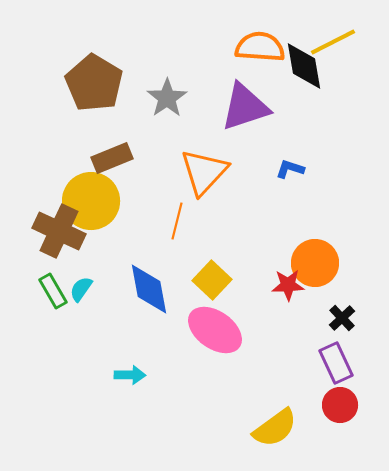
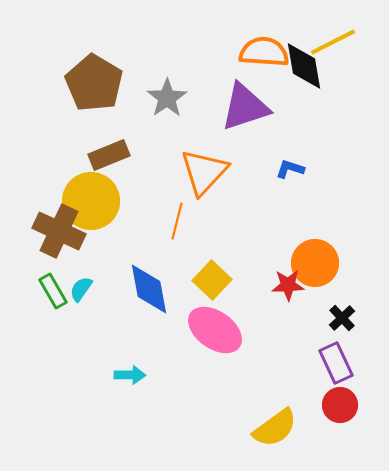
orange semicircle: moved 4 px right, 5 px down
brown rectangle: moved 3 px left, 3 px up
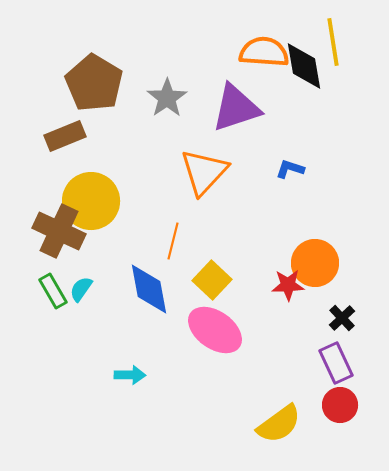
yellow line: rotated 72 degrees counterclockwise
purple triangle: moved 9 px left, 1 px down
brown rectangle: moved 44 px left, 19 px up
orange line: moved 4 px left, 20 px down
yellow semicircle: moved 4 px right, 4 px up
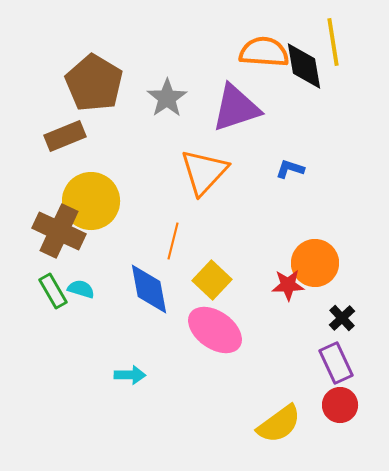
cyan semicircle: rotated 72 degrees clockwise
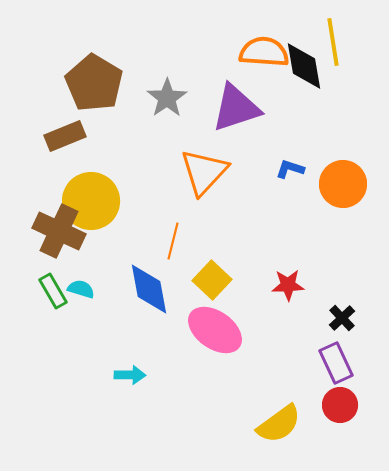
orange circle: moved 28 px right, 79 px up
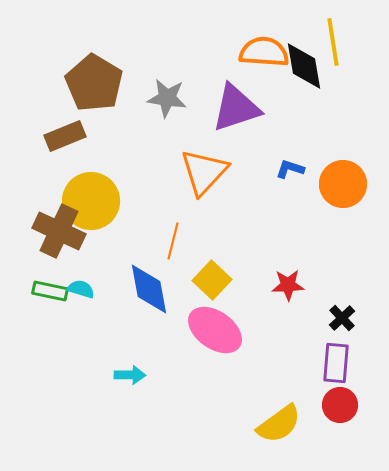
gray star: rotated 30 degrees counterclockwise
green rectangle: moved 3 px left; rotated 48 degrees counterclockwise
purple rectangle: rotated 30 degrees clockwise
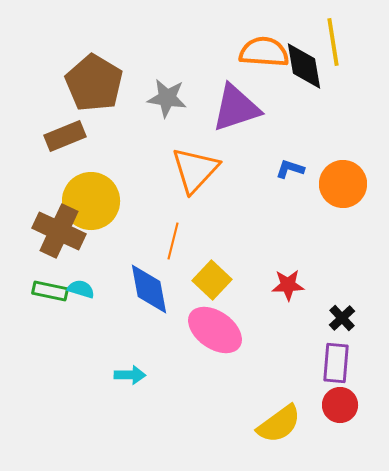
orange triangle: moved 9 px left, 2 px up
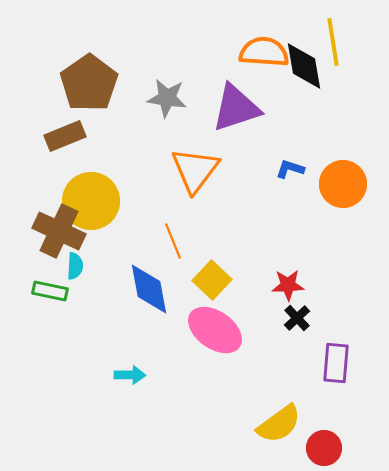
brown pentagon: moved 5 px left; rotated 6 degrees clockwise
orange triangle: rotated 6 degrees counterclockwise
orange line: rotated 36 degrees counterclockwise
cyan semicircle: moved 6 px left, 23 px up; rotated 76 degrees clockwise
black cross: moved 45 px left
red circle: moved 16 px left, 43 px down
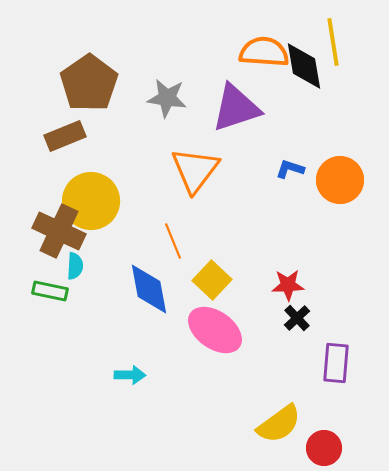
orange circle: moved 3 px left, 4 px up
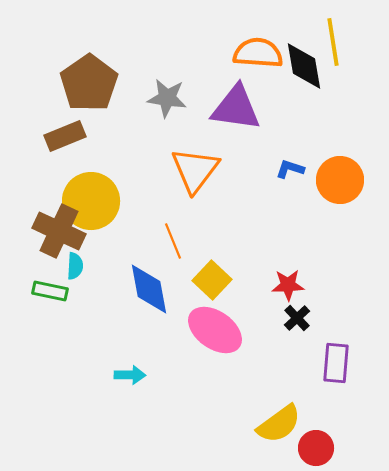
orange semicircle: moved 6 px left, 1 px down
purple triangle: rotated 26 degrees clockwise
red circle: moved 8 px left
